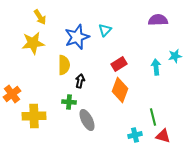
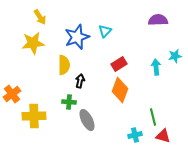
cyan triangle: moved 1 px down
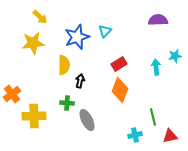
yellow arrow: rotated 14 degrees counterclockwise
green cross: moved 2 px left, 1 px down
red triangle: moved 7 px right; rotated 28 degrees counterclockwise
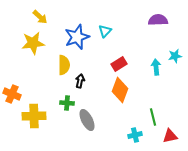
orange cross: rotated 30 degrees counterclockwise
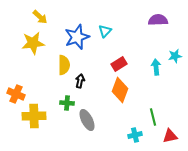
orange cross: moved 4 px right
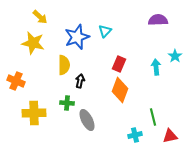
yellow star: rotated 20 degrees clockwise
cyan star: rotated 24 degrees counterclockwise
red rectangle: rotated 35 degrees counterclockwise
orange cross: moved 13 px up
yellow cross: moved 3 px up
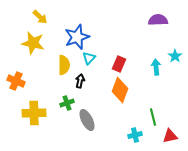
cyan triangle: moved 16 px left, 27 px down
green cross: rotated 24 degrees counterclockwise
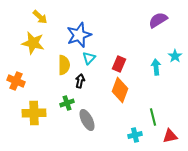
purple semicircle: rotated 30 degrees counterclockwise
blue star: moved 2 px right, 2 px up
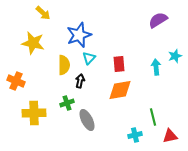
yellow arrow: moved 3 px right, 4 px up
cyan star: rotated 16 degrees clockwise
red rectangle: rotated 28 degrees counterclockwise
orange diamond: rotated 60 degrees clockwise
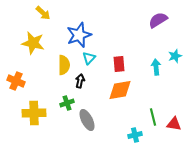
red triangle: moved 4 px right, 12 px up; rotated 21 degrees clockwise
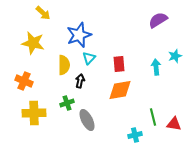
orange cross: moved 8 px right
